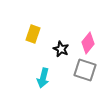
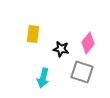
yellow rectangle: rotated 12 degrees counterclockwise
black star: rotated 14 degrees counterclockwise
gray square: moved 3 px left, 2 px down
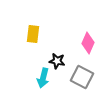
pink diamond: rotated 15 degrees counterclockwise
black star: moved 4 px left, 12 px down
gray square: moved 5 px down; rotated 10 degrees clockwise
